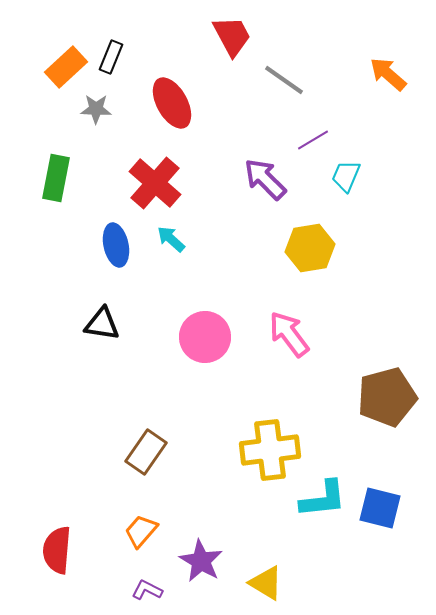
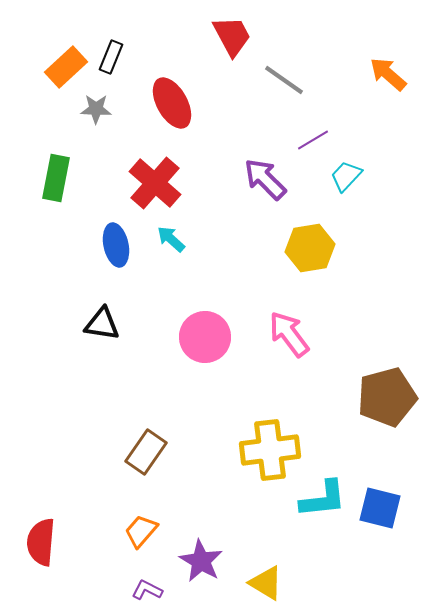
cyan trapezoid: rotated 20 degrees clockwise
red semicircle: moved 16 px left, 8 px up
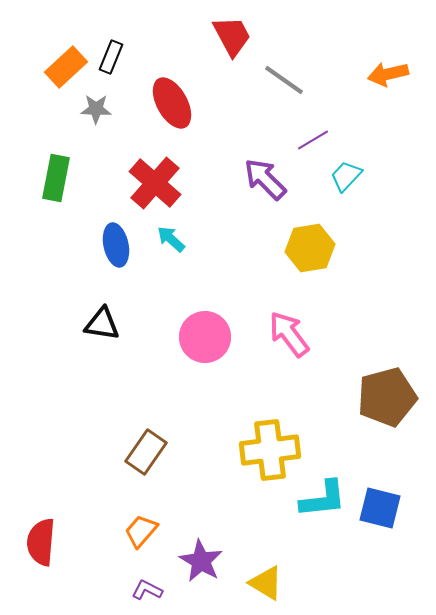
orange arrow: rotated 54 degrees counterclockwise
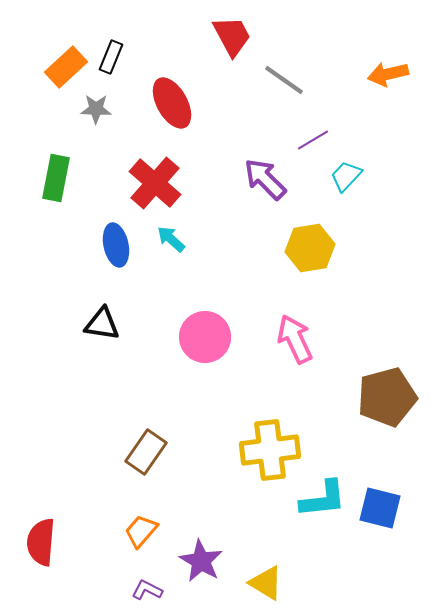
pink arrow: moved 6 px right, 5 px down; rotated 12 degrees clockwise
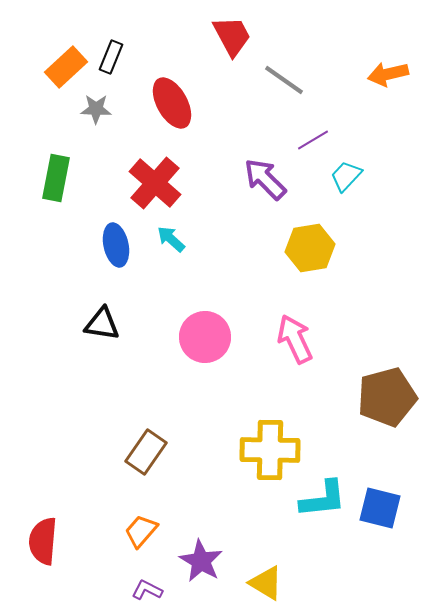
yellow cross: rotated 8 degrees clockwise
red semicircle: moved 2 px right, 1 px up
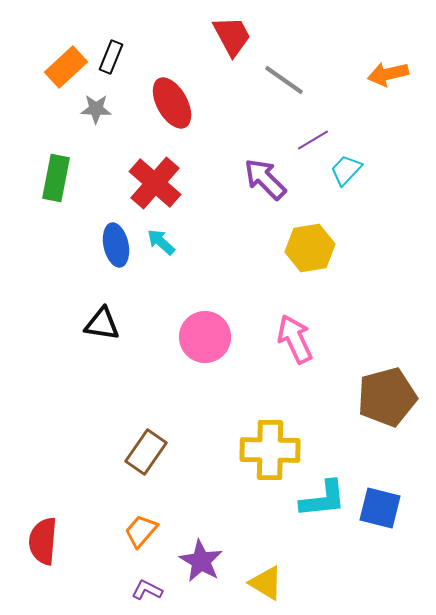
cyan trapezoid: moved 6 px up
cyan arrow: moved 10 px left, 3 px down
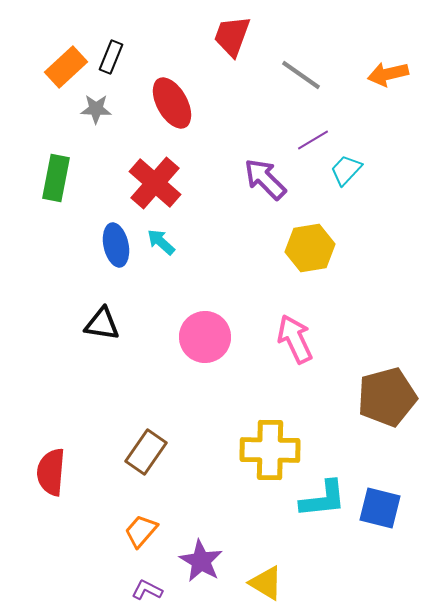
red trapezoid: rotated 132 degrees counterclockwise
gray line: moved 17 px right, 5 px up
red semicircle: moved 8 px right, 69 px up
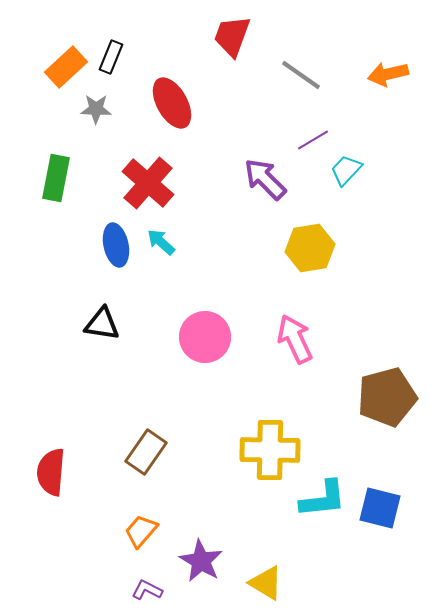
red cross: moved 7 px left
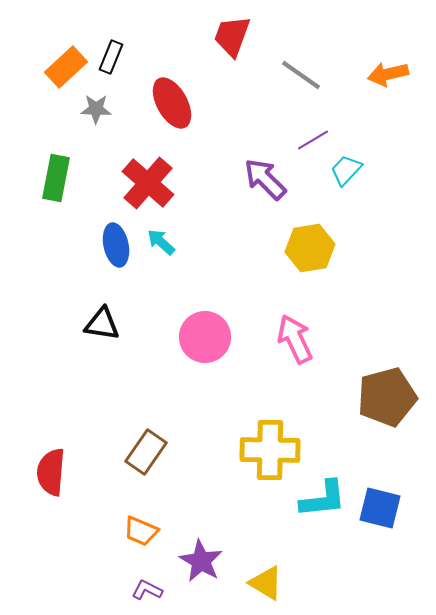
orange trapezoid: rotated 108 degrees counterclockwise
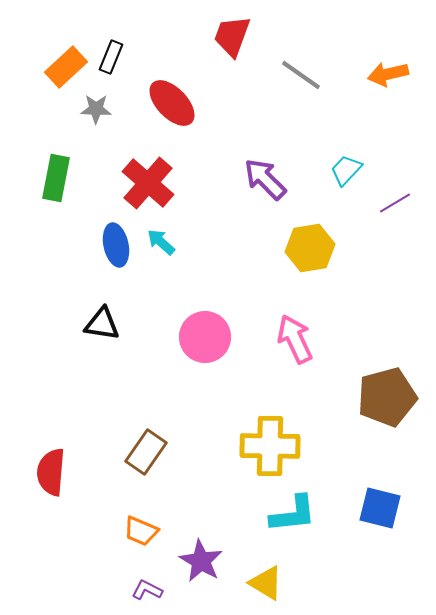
red ellipse: rotated 15 degrees counterclockwise
purple line: moved 82 px right, 63 px down
yellow cross: moved 4 px up
cyan L-shape: moved 30 px left, 15 px down
